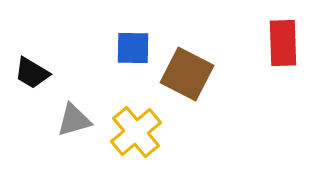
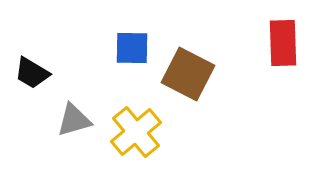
blue square: moved 1 px left
brown square: moved 1 px right
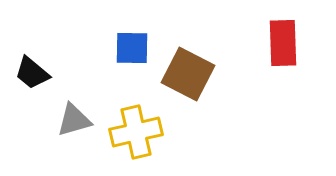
black trapezoid: rotated 9 degrees clockwise
yellow cross: rotated 27 degrees clockwise
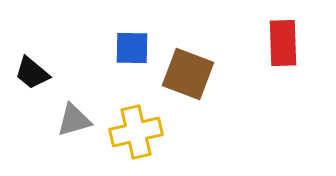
brown square: rotated 6 degrees counterclockwise
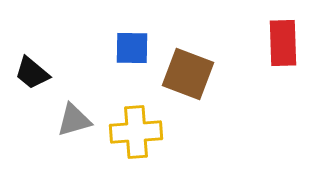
yellow cross: rotated 9 degrees clockwise
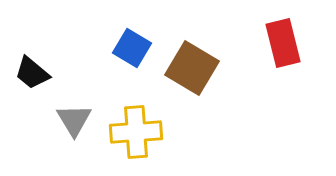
red rectangle: rotated 12 degrees counterclockwise
blue square: rotated 30 degrees clockwise
brown square: moved 4 px right, 6 px up; rotated 10 degrees clockwise
gray triangle: rotated 45 degrees counterclockwise
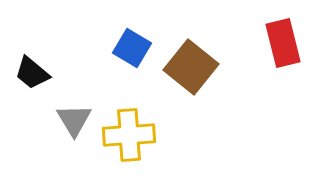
brown square: moved 1 px left, 1 px up; rotated 8 degrees clockwise
yellow cross: moved 7 px left, 3 px down
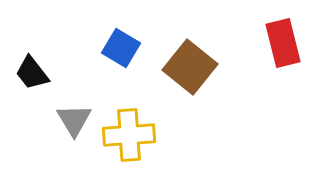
blue square: moved 11 px left
brown square: moved 1 px left
black trapezoid: rotated 12 degrees clockwise
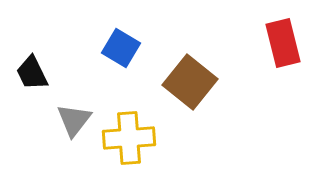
brown square: moved 15 px down
black trapezoid: rotated 12 degrees clockwise
gray triangle: rotated 9 degrees clockwise
yellow cross: moved 3 px down
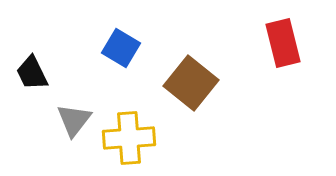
brown square: moved 1 px right, 1 px down
